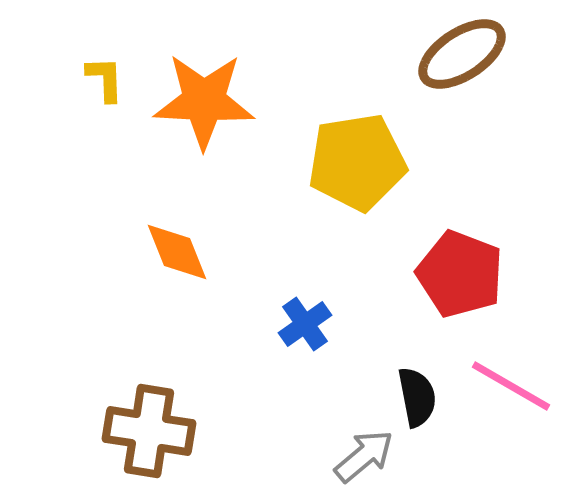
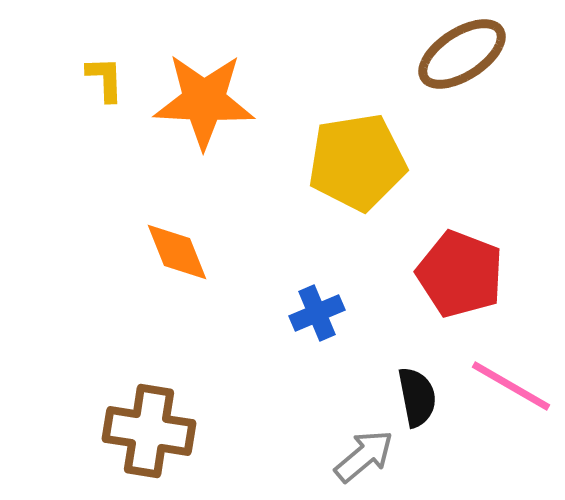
blue cross: moved 12 px right, 11 px up; rotated 12 degrees clockwise
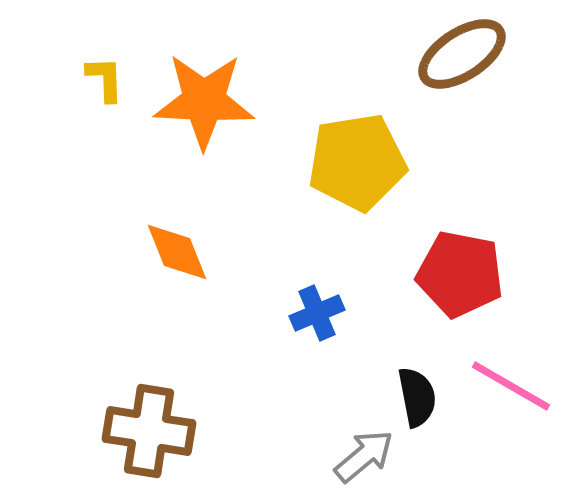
red pentagon: rotated 10 degrees counterclockwise
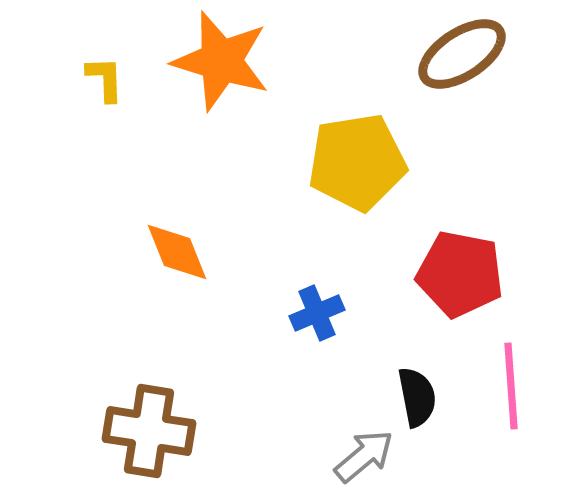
orange star: moved 17 px right, 40 px up; rotated 14 degrees clockwise
pink line: rotated 56 degrees clockwise
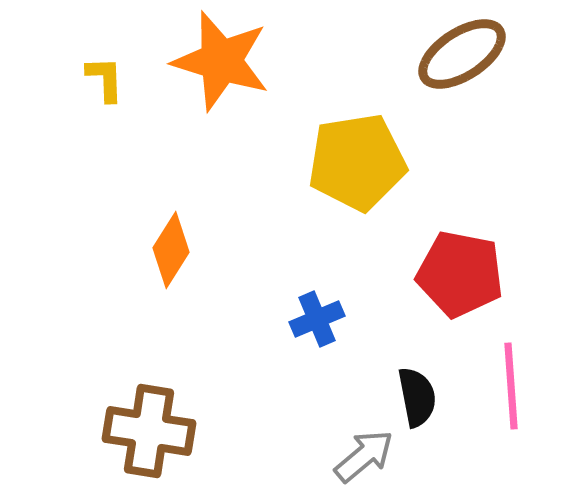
orange diamond: moved 6 px left, 2 px up; rotated 54 degrees clockwise
blue cross: moved 6 px down
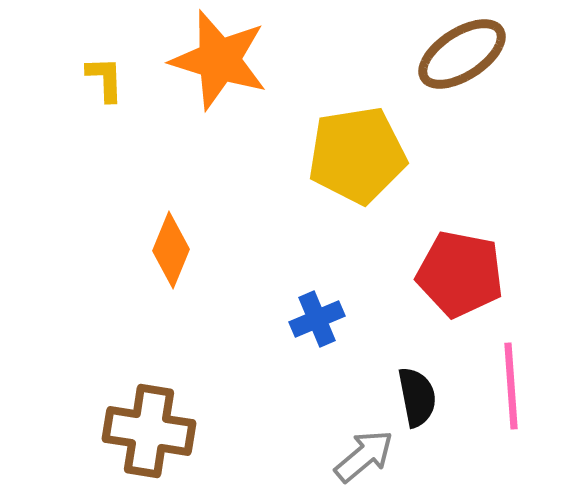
orange star: moved 2 px left, 1 px up
yellow pentagon: moved 7 px up
orange diamond: rotated 10 degrees counterclockwise
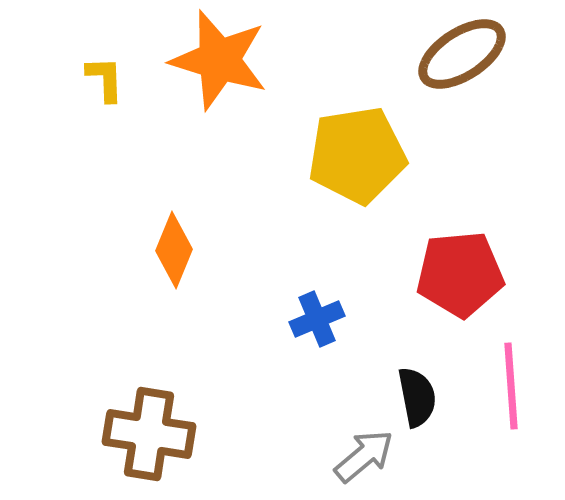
orange diamond: moved 3 px right
red pentagon: rotated 16 degrees counterclockwise
brown cross: moved 3 px down
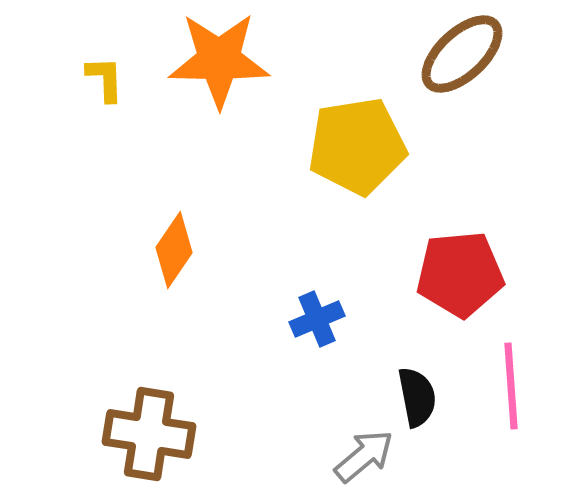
brown ellipse: rotated 10 degrees counterclockwise
orange star: rotated 16 degrees counterclockwise
yellow pentagon: moved 9 px up
orange diamond: rotated 12 degrees clockwise
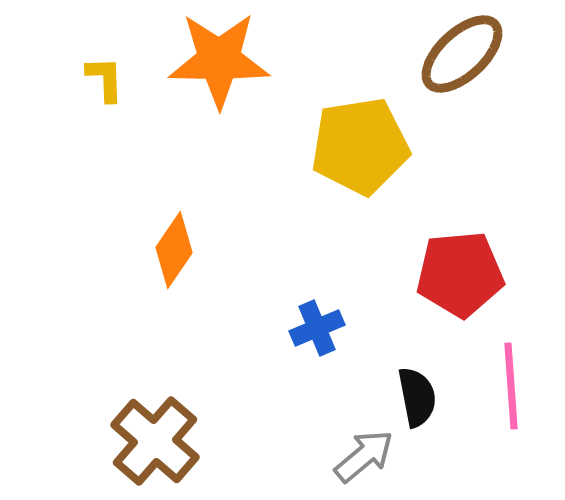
yellow pentagon: moved 3 px right
blue cross: moved 9 px down
brown cross: moved 6 px right, 7 px down; rotated 32 degrees clockwise
